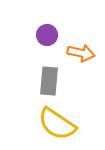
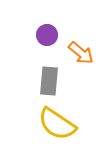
orange arrow: rotated 28 degrees clockwise
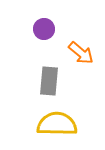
purple circle: moved 3 px left, 6 px up
yellow semicircle: rotated 147 degrees clockwise
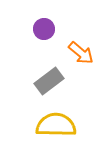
gray rectangle: rotated 48 degrees clockwise
yellow semicircle: moved 1 px left, 1 px down
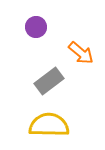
purple circle: moved 8 px left, 2 px up
yellow semicircle: moved 7 px left
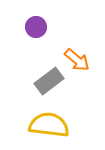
orange arrow: moved 4 px left, 7 px down
yellow semicircle: rotated 6 degrees clockwise
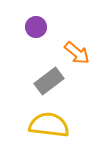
orange arrow: moved 7 px up
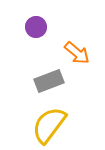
gray rectangle: rotated 16 degrees clockwise
yellow semicircle: rotated 60 degrees counterclockwise
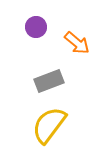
orange arrow: moved 10 px up
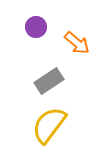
gray rectangle: rotated 12 degrees counterclockwise
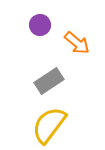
purple circle: moved 4 px right, 2 px up
